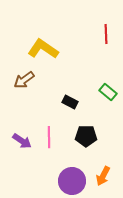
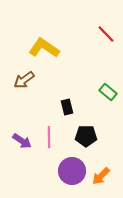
red line: rotated 42 degrees counterclockwise
yellow L-shape: moved 1 px right, 1 px up
black rectangle: moved 3 px left, 5 px down; rotated 49 degrees clockwise
orange arrow: moved 2 px left; rotated 18 degrees clockwise
purple circle: moved 10 px up
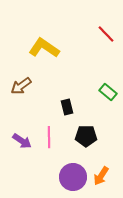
brown arrow: moved 3 px left, 6 px down
purple circle: moved 1 px right, 6 px down
orange arrow: rotated 12 degrees counterclockwise
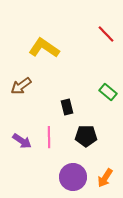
orange arrow: moved 4 px right, 2 px down
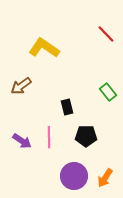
green rectangle: rotated 12 degrees clockwise
purple circle: moved 1 px right, 1 px up
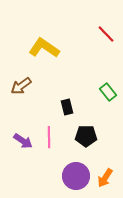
purple arrow: moved 1 px right
purple circle: moved 2 px right
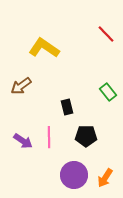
purple circle: moved 2 px left, 1 px up
